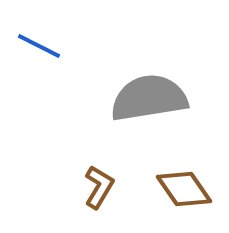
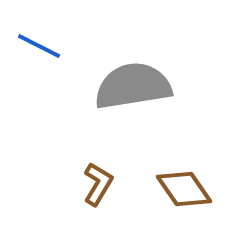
gray semicircle: moved 16 px left, 12 px up
brown L-shape: moved 1 px left, 3 px up
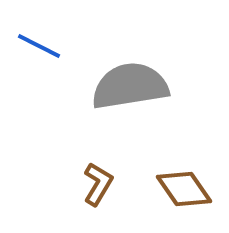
gray semicircle: moved 3 px left
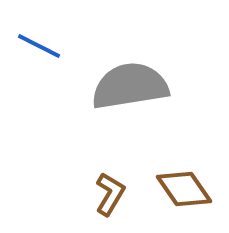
brown L-shape: moved 12 px right, 10 px down
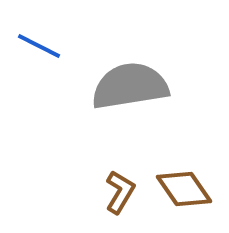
brown L-shape: moved 10 px right, 2 px up
